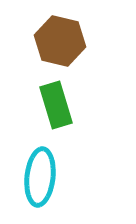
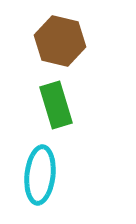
cyan ellipse: moved 2 px up
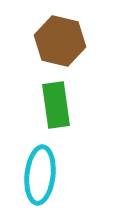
green rectangle: rotated 9 degrees clockwise
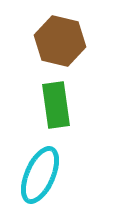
cyan ellipse: rotated 18 degrees clockwise
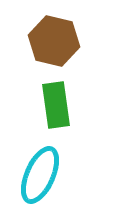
brown hexagon: moved 6 px left
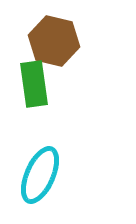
green rectangle: moved 22 px left, 21 px up
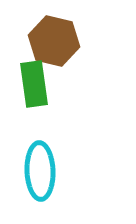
cyan ellipse: moved 4 px up; rotated 26 degrees counterclockwise
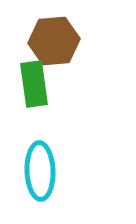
brown hexagon: rotated 18 degrees counterclockwise
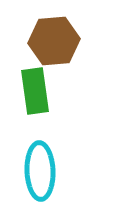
green rectangle: moved 1 px right, 7 px down
